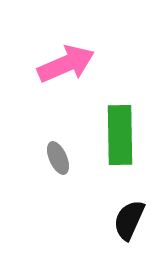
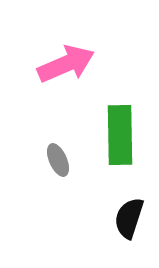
gray ellipse: moved 2 px down
black semicircle: moved 2 px up; rotated 6 degrees counterclockwise
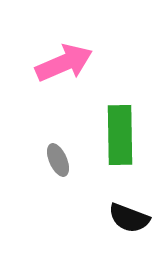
pink arrow: moved 2 px left, 1 px up
black semicircle: rotated 87 degrees counterclockwise
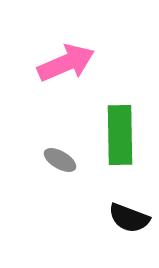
pink arrow: moved 2 px right
gray ellipse: moved 2 px right; rotated 36 degrees counterclockwise
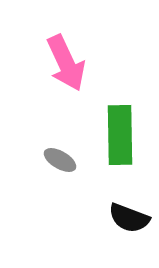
pink arrow: rotated 88 degrees clockwise
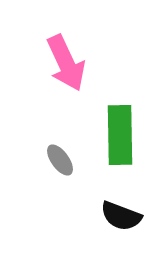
gray ellipse: rotated 24 degrees clockwise
black semicircle: moved 8 px left, 2 px up
